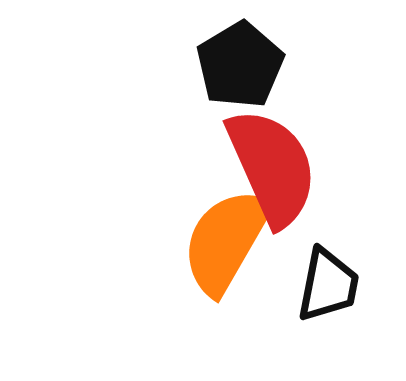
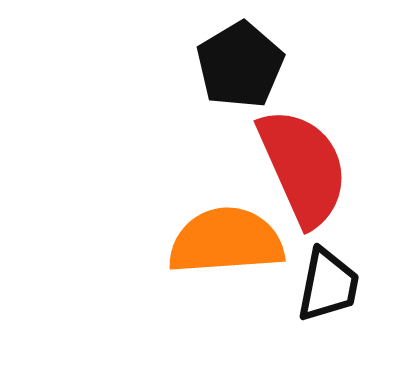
red semicircle: moved 31 px right
orange semicircle: rotated 56 degrees clockwise
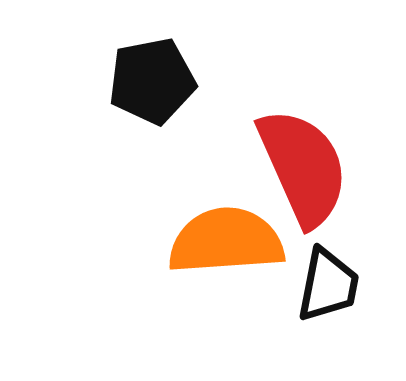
black pentagon: moved 88 px left, 16 px down; rotated 20 degrees clockwise
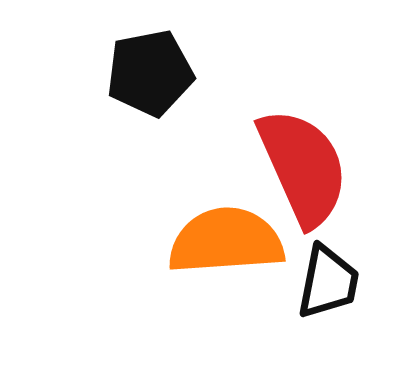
black pentagon: moved 2 px left, 8 px up
black trapezoid: moved 3 px up
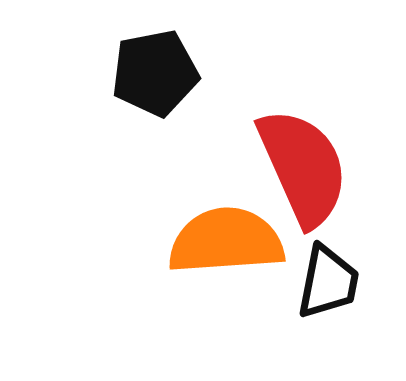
black pentagon: moved 5 px right
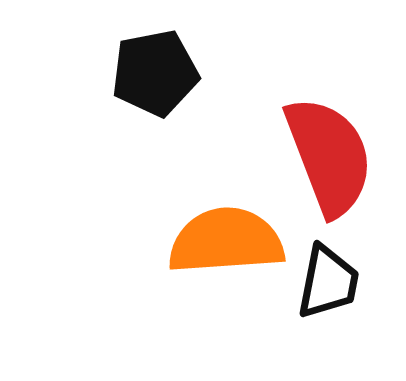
red semicircle: moved 26 px right, 11 px up; rotated 3 degrees clockwise
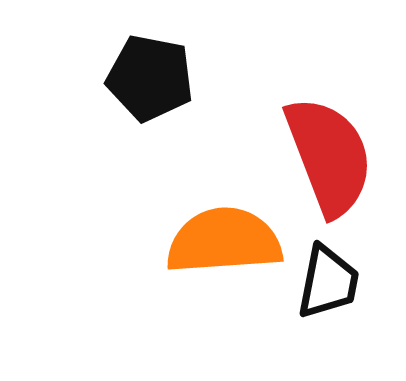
black pentagon: moved 5 px left, 5 px down; rotated 22 degrees clockwise
orange semicircle: moved 2 px left
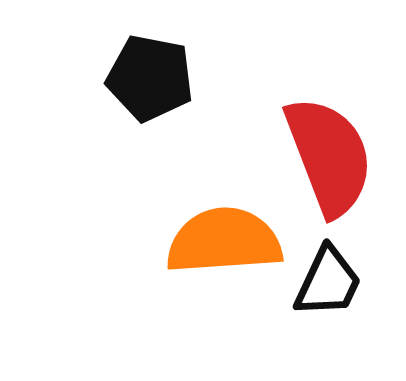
black trapezoid: rotated 14 degrees clockwise
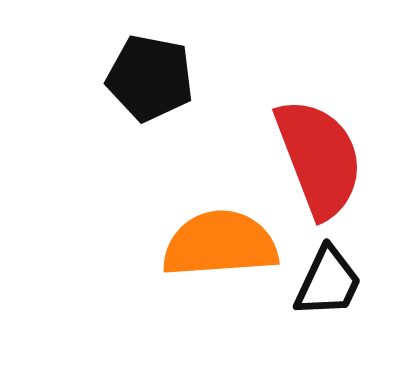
red semicircle: moved 10 px left, 2 px down
orange semicircle: moved 4 px left, 3 px down
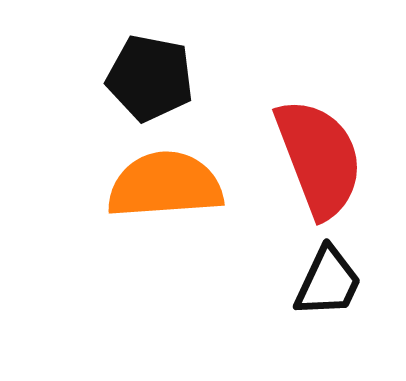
orange semicircle: moved 55 px left, 59 px up
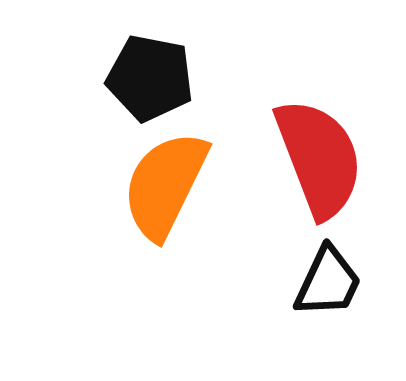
orange semicircle: rotated 60 degrees counterclockwise
